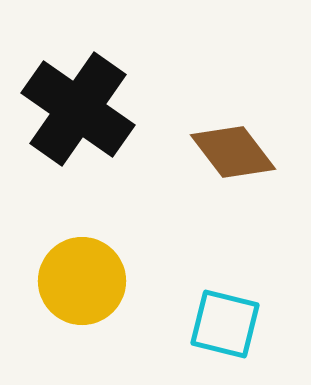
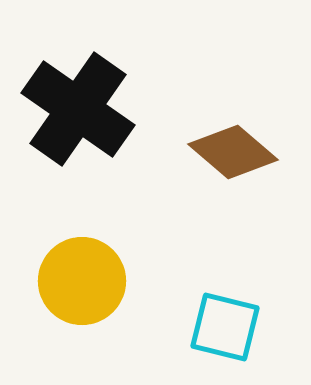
brown diamond: rotated 12 degrees counterclockwise
cyan square: moved 3 px down
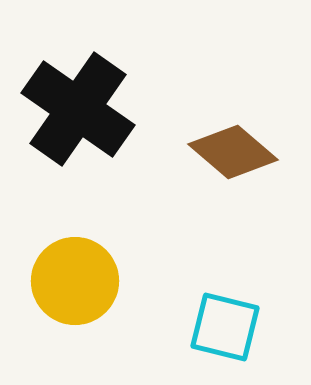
yellow circle: moved 7 px left
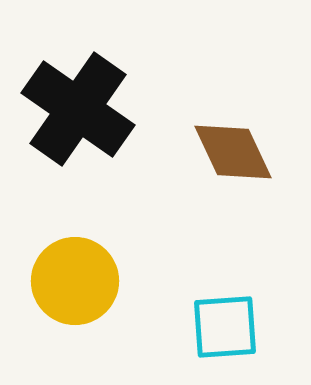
brown diamond: rotated 24 degrees clockwise
cyan square: rotated 18 degrees counterclockwise
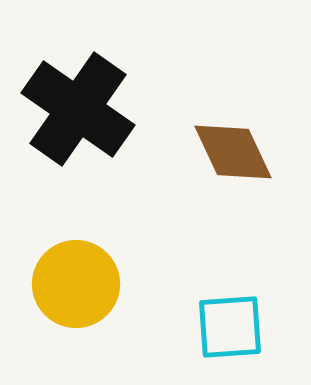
yellow circle: moved 1 px right, 3 px down
cyan square: moved 5 px right
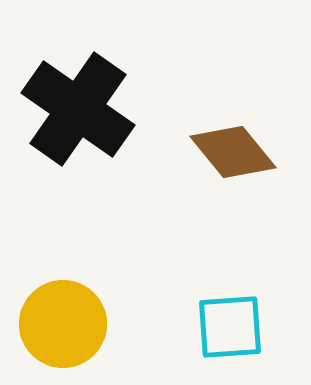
brown diamond: rotated 14 degrees counterclockwise
yellow circle: moved 13 px left, 40 px down
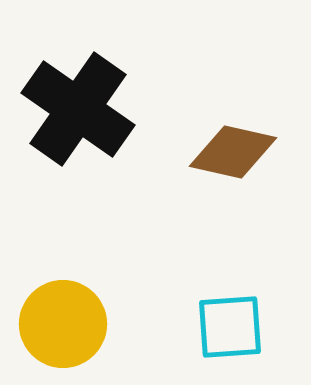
brown diamond: rotated 38 degrees counterclockwise
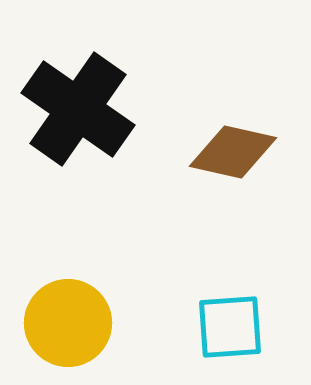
yellow circle: moved 5 px right, 1 px up
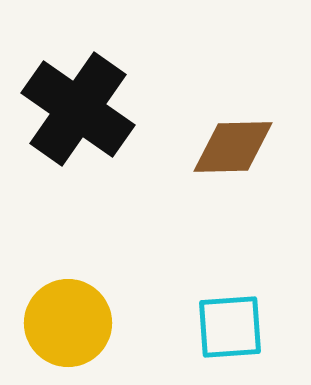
brown diamond: moved 5 px up; rotated 14 degrees counterclockwise
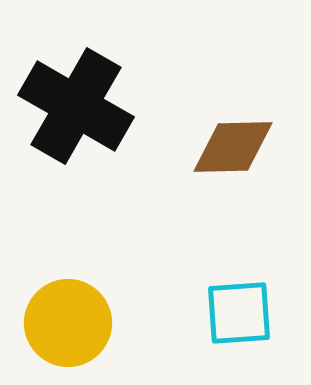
black cross: moved 2 px left, 3 px up; rotated 5 degrees counterclockwise
cyan square: moved 9 px right, 14 px up
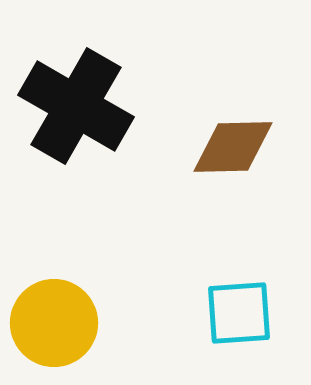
yellow circle: moved 14 px left
